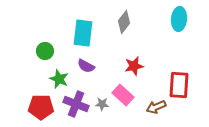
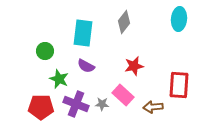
brown arrow: moved 3 px left; rotated 18 degrees clockwise
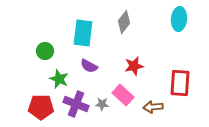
purple semicircle: moved 3 px right
red rectangle: moved 1 px right, 2 px up
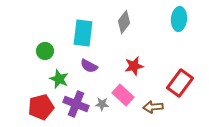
red rectangle: rotated 32 degrees clockwise
red pentagon: rotated 15 degrees counterclockwise
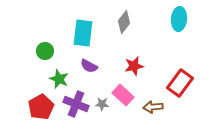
red pentagon: rotated 15 degrees counterclockwise
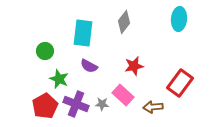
red pentagon: moved 4 px right, 1 px up
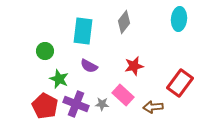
cyan rectangle: moved 2 px up
red pentagon: rotated 15 degrees counterclockwise
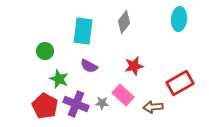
red rectangle: rotated 24 degrees clockwise
gray star: moved 1 px up
